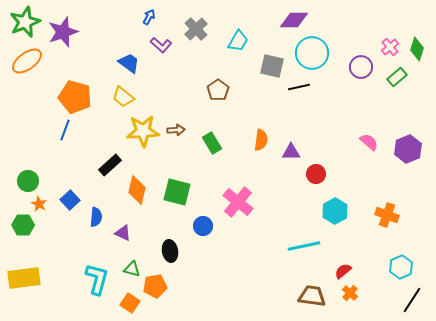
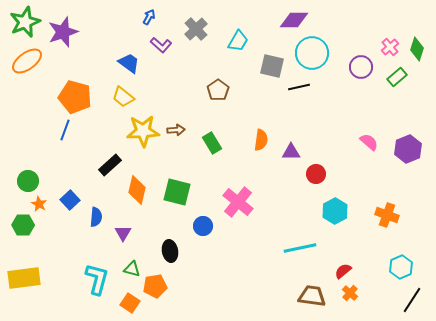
purple triangle at (123, 233): rotated 36 degrees clockwise
cyan line at (304, 246): moved 4 px left, 2 px down
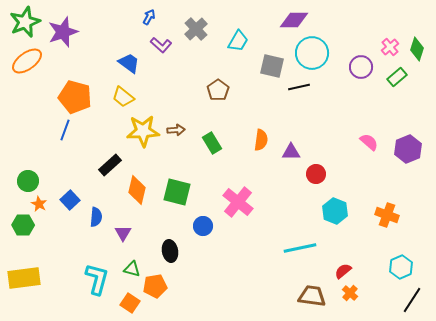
cyan hexagon at (335, 211): rotated 10 degrees counterclockwise
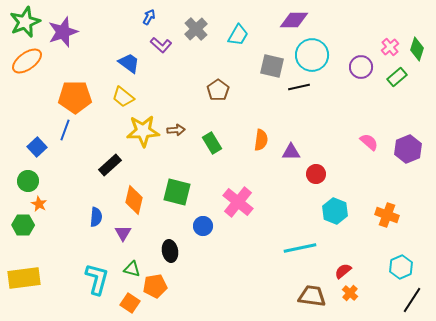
cyan trapezoid at (238, 41): moved 6 px up
cyan circle at (312, 53): moved 2 px down
orange pentagon at (75, 97): rotated 16 degrees counterclockwise
orange diamond at (137, 190): moved 3 px left, 10 px down
blue square at (70, 200): moved 33 px left, 53 px up
